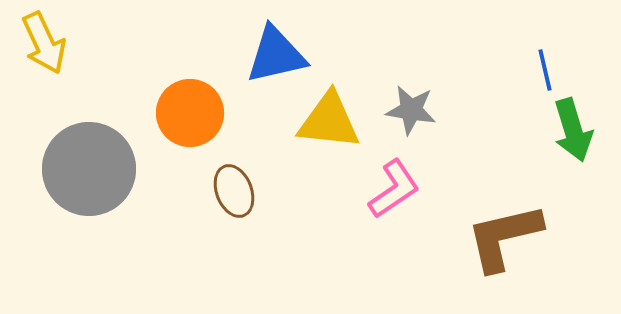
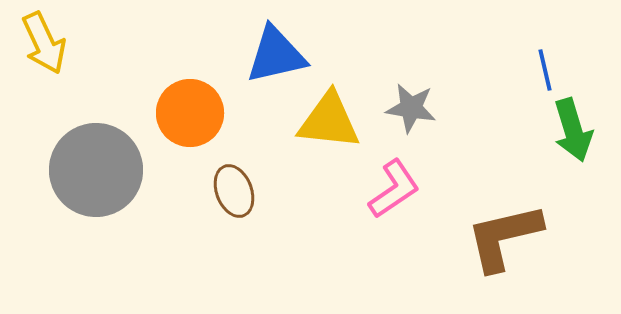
gray star: moved 2 px up
gray circle: moved 7 px right, 1 px down
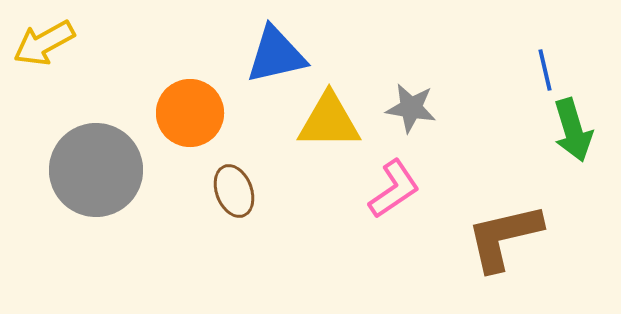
yellow arrow: rotated 86 degrees clockwise
yellow triangle: rotated 6 degrees counterclockwise
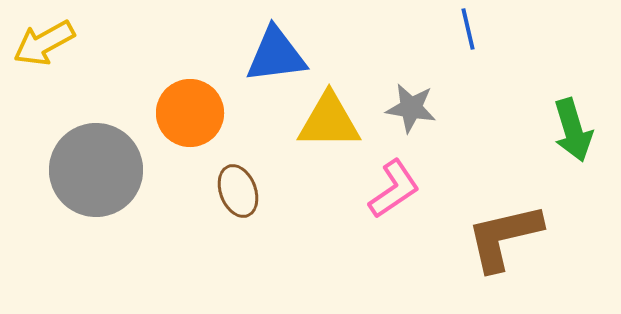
blue triangle: rotated 6 degrees clockwise
blue line: moved 77 px left, 41 px up
brown ellipse: moved 4 px right
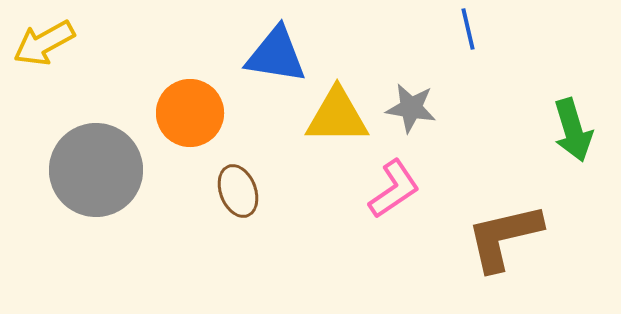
blue triangle: rotated 16 degrees clockwise
yellow triangle: moved 8 px right, 5 px up
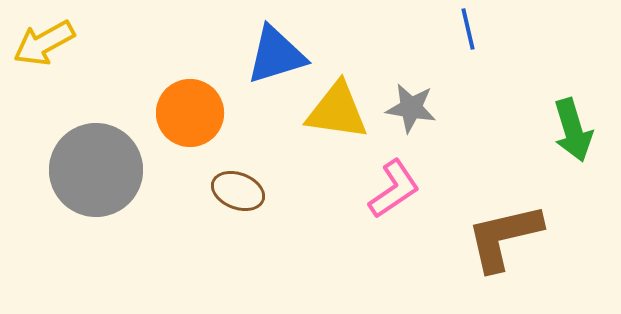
blue triangle: rotated 26 degrees counterclockwise
yellow triangle: moved 5 px up; rotated 8 degrees clockwise
brown ellipse: rotated 48 degrees counterclockwise
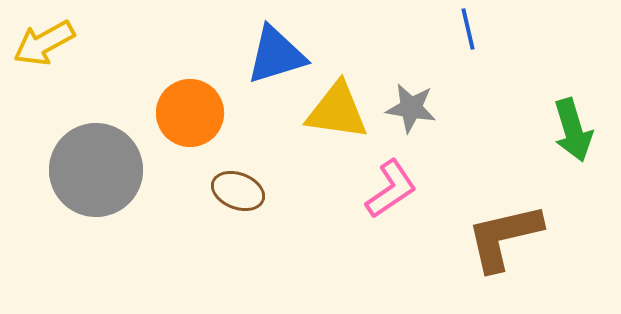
pink L-shape: moved 3 px left
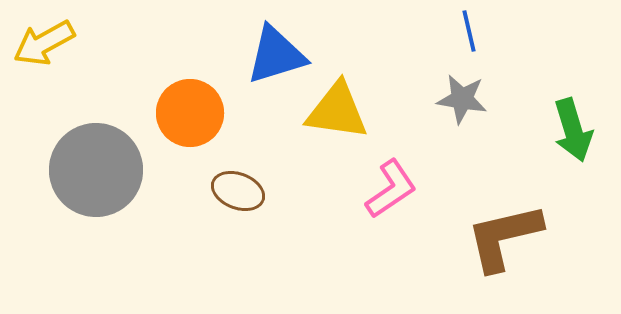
blue line: moved 1 px right, 2 px down
gray star: moved 51 px right, 9 px up
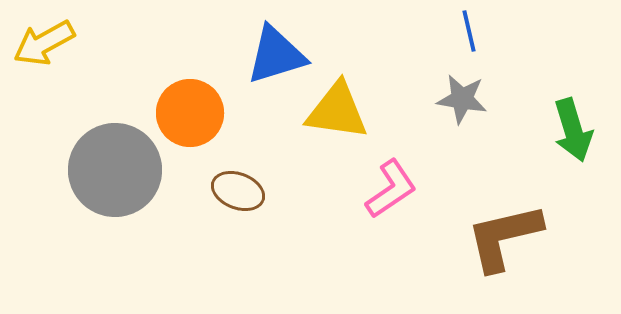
gray circle: moved 19 px right
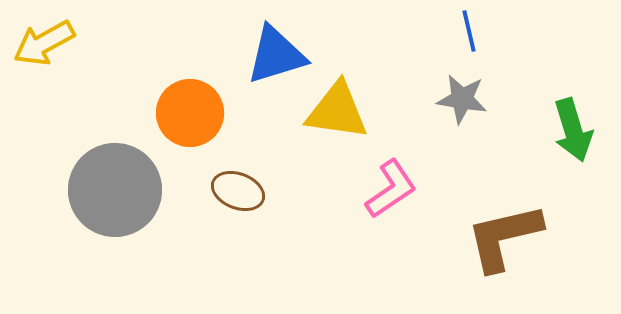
gray circle: moved 20 px down
